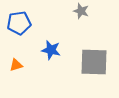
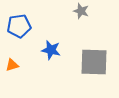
blue pentagon: moved 3 px down
orange triangle: moved 4 px left
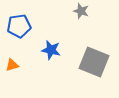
gray square: rotated 20 degrees clockwise
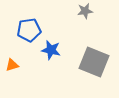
gray star: moved 4 px right; rotated 28 degrees counterclockwise
blue pentagon: moved 10 px right, 4 px down
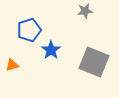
blue pentagon: rotated 10 degrees counterclockwise
blue star: rotated 24 degrees clockwise
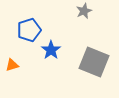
gray star: moved 1 px left; rotated 14 degrees counterclockwise
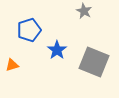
gray star: rotated 21 degrees counterclockwise
blue star: moved 6 px right
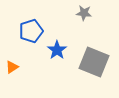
gray star: moved 2 px down; rotated 21 degrees counterclockwise
blue pentagon: moved 2 px right, 1 px down
orange triangle: moved 2 px down; rotated 16 degrees counterclockwise
